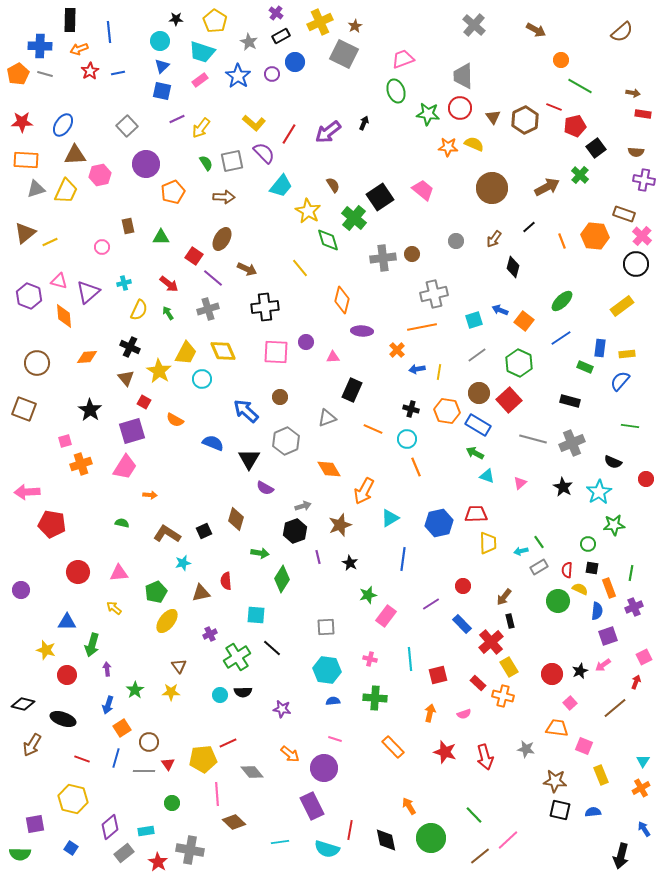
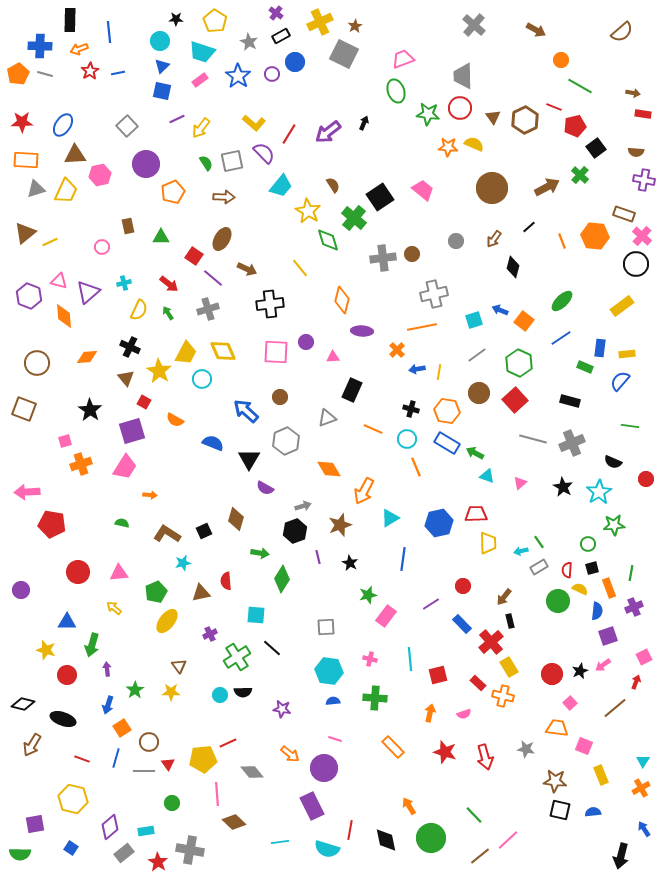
black cross at (265, 307): moved 5 px right, 3 px up
red square at (509, 400): moved 6 px right
blue rectangle at (478, 425): moved 31 px left, 18 px down
black square at (592, 568): rotated 24 degrees counterclockwise
cyan hexagon at (327, 670): moved 2 px right, 1 px down
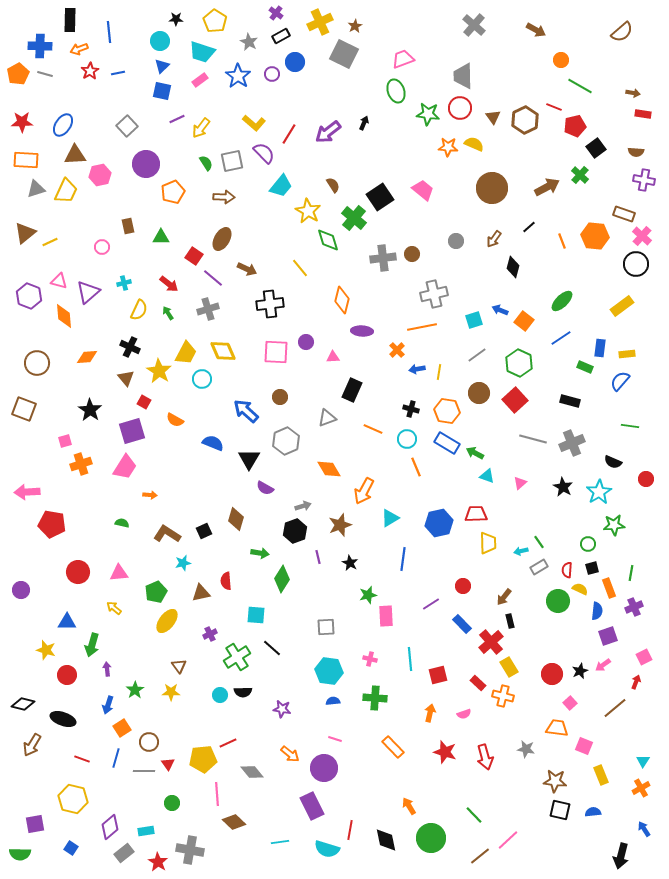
pink rectangle at (386, 616): rotated 40 degrees counterclockwise
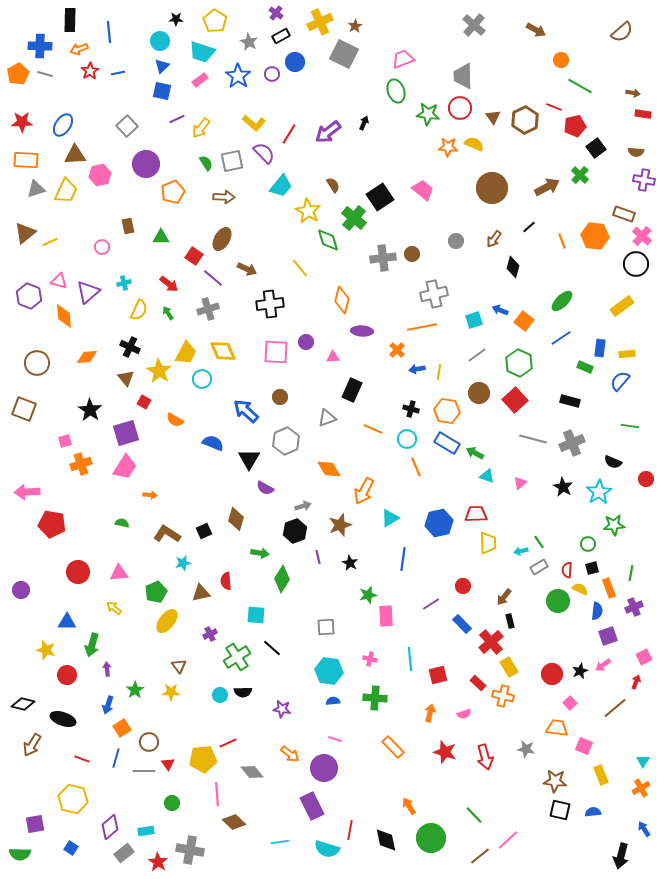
purple square at (132, 431): moved 6 px left, 2 px down
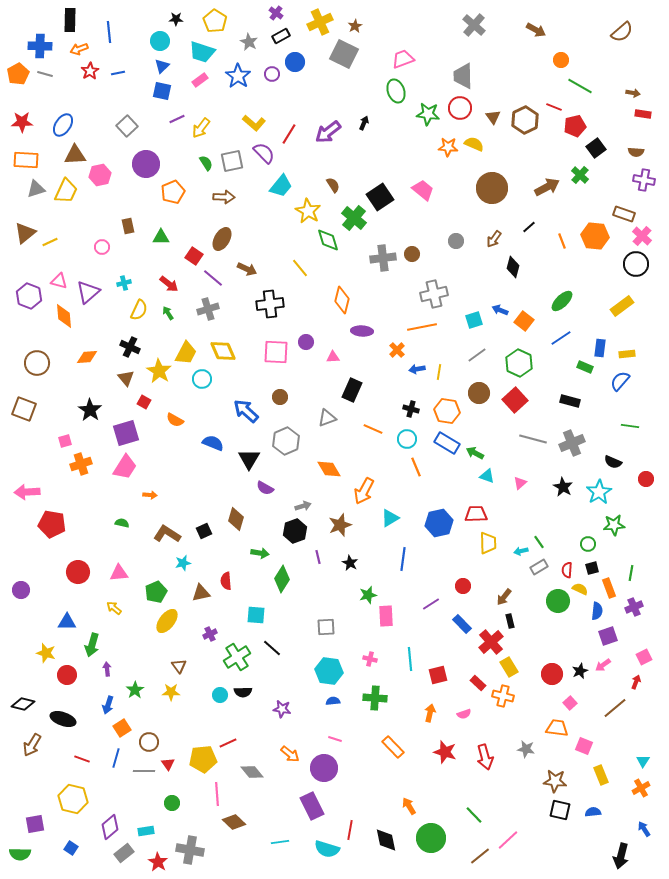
yellow star at (46, 650): moved 3 px down
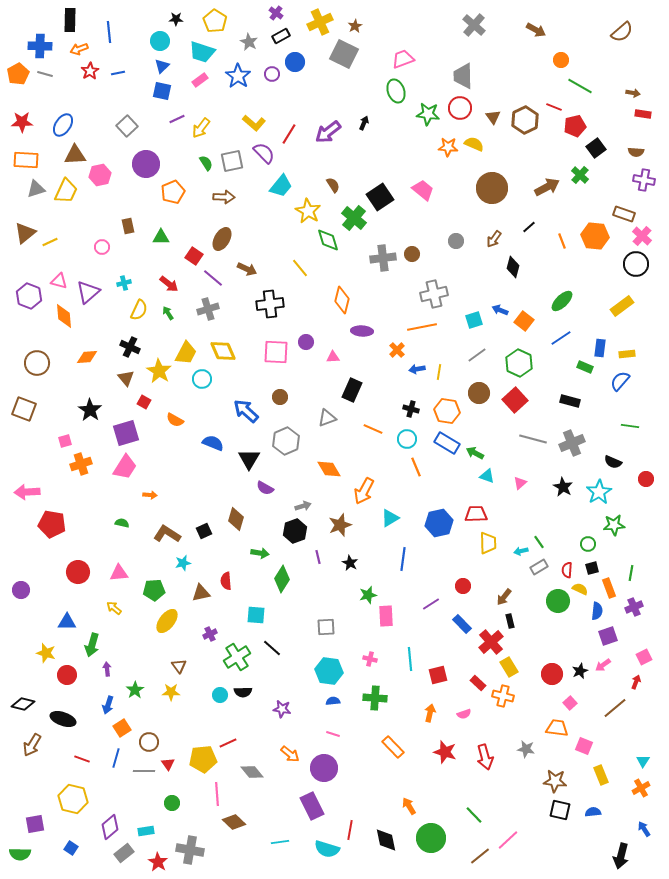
green pentagon at (156, 592): moved 2 px left, 2 px up; rotated 20 degrees clockwise
pink line at (335, 739): moved 2 px left, 5 px up
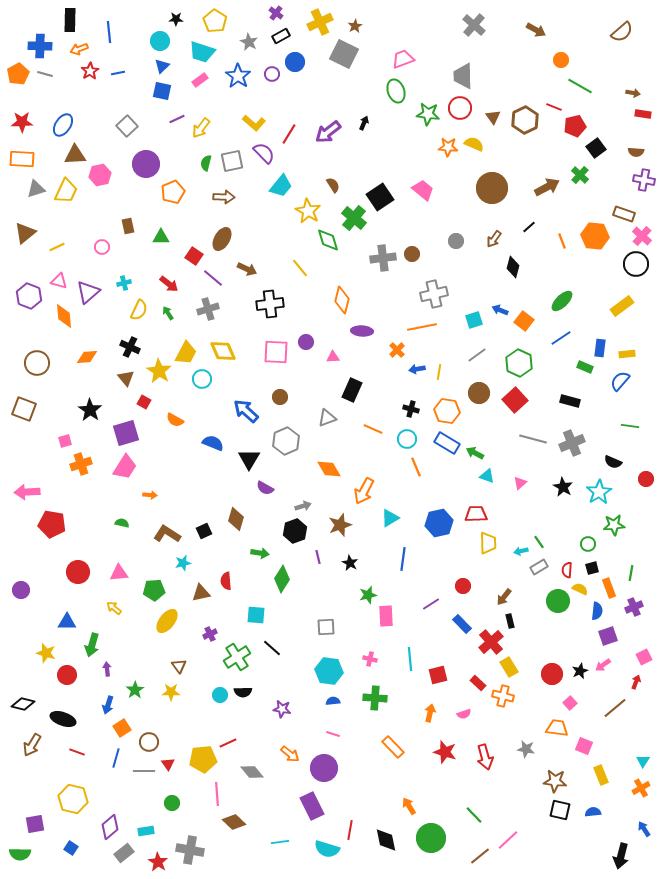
orange rectangle at (26, 160): moved 4 px left, 1 px up
green semicircle at (206, 163): rotated 133 degrees counterclockwise
yellow line at (50, 242): moved 7 px right, 5 px down
red line at (82, 759): moved 5 px left, 7 px up
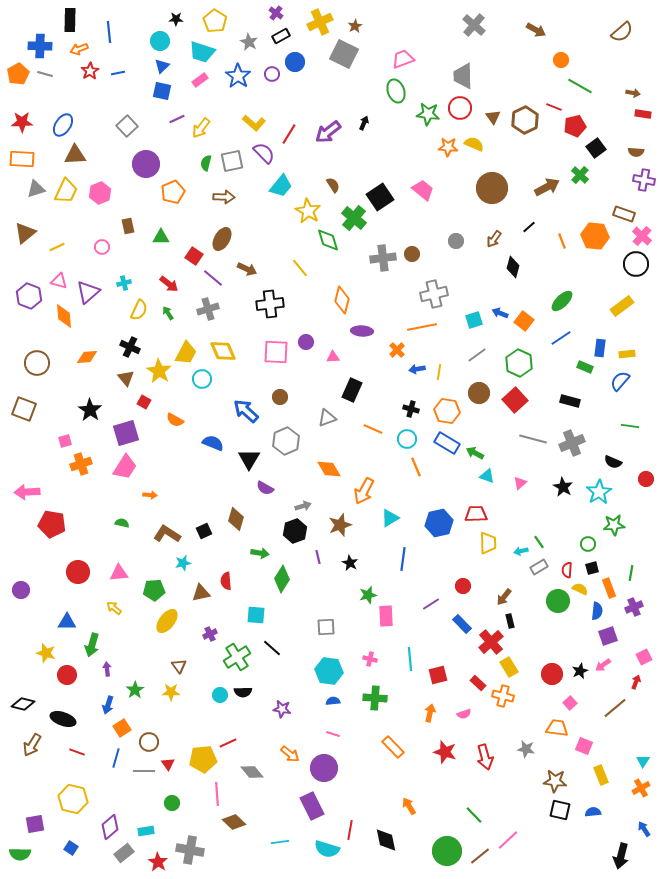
pink hexagon at (100, 175): moved 18 px down; rotated 10 degrees counterclockwise
blue arrow at (500, 310): moved 3 px down
green circle at (431, 838): moved 16 px right, 13 px down
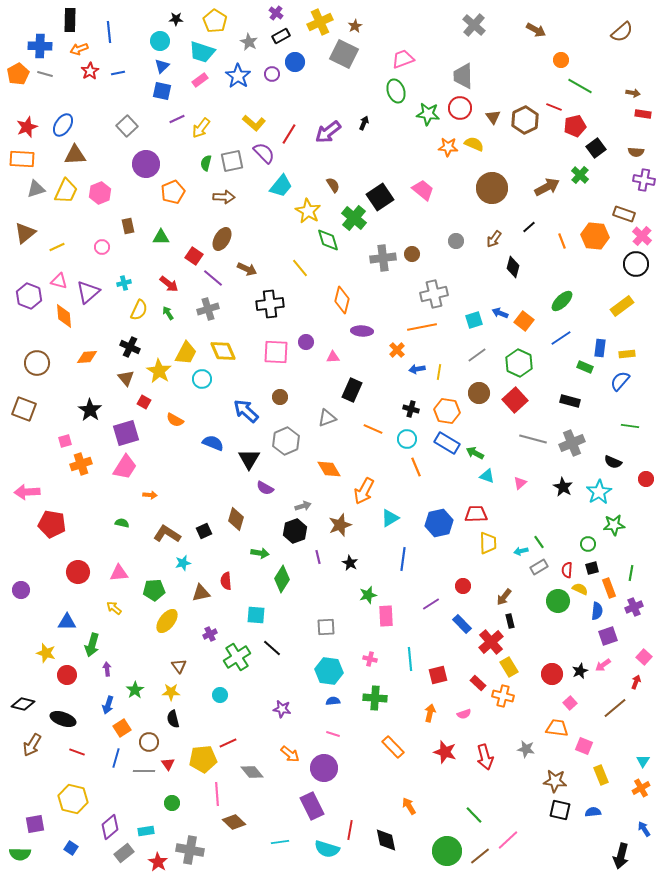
red star at (22, 122): moved 5 px right, 5 px down; rotated 20 degrees counterclockwise
pink square at (644, 657): rotated 21 degrees counterclockwise
black semicircle at (243, 692): moved 70 px left, 27 px down; rotated 78 degrees clockwise
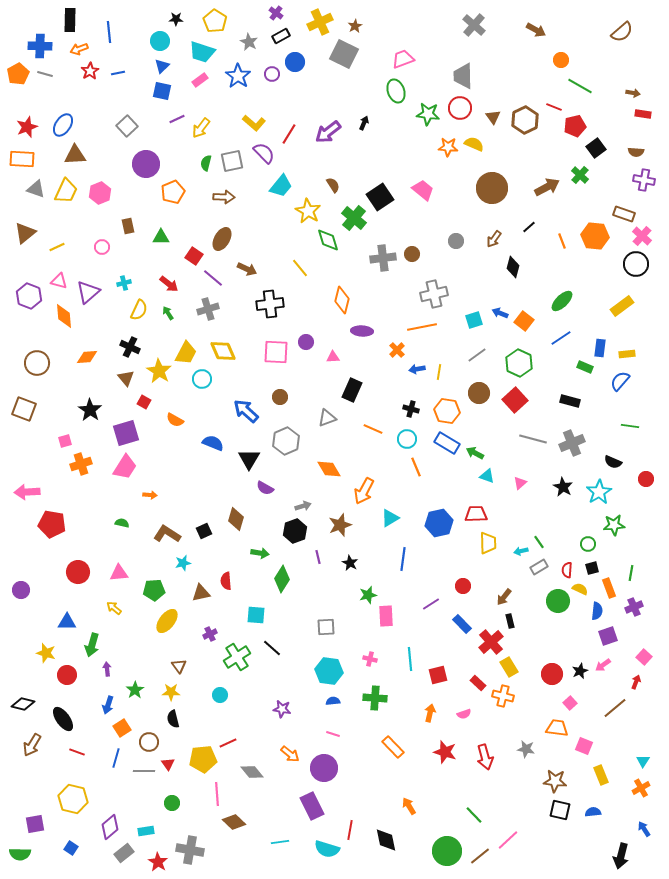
gray triangle at (36, 189): rotated 36 degrees clockwise
black ellipse at (63, 719): rotated 35 degrees clockwise
